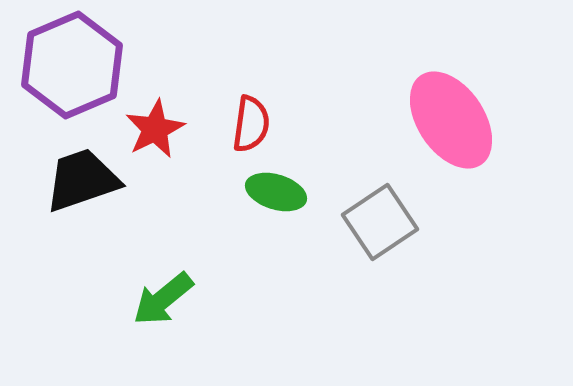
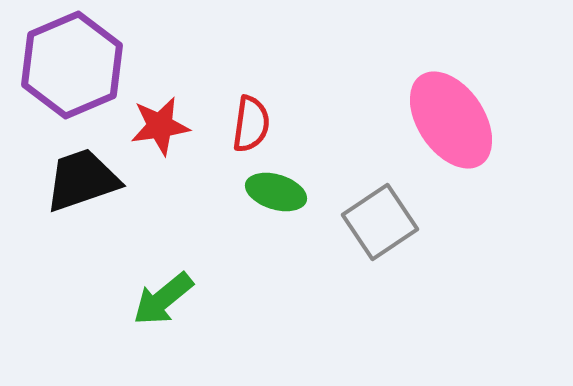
red star: moved 5 px right, 3 px up; rotated 18 degrees clockwise
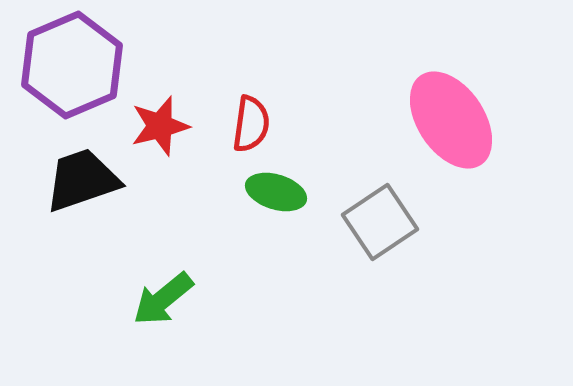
red star: rotated 6 degrees counterclockwise
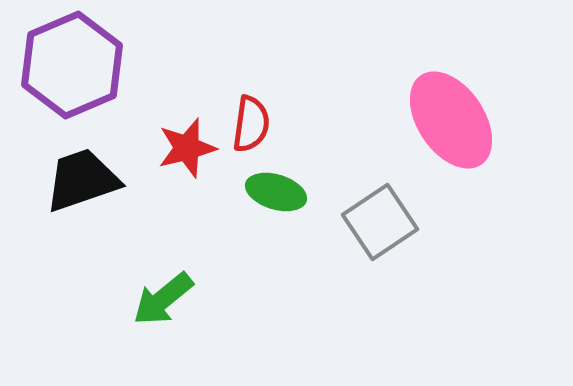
red star: moved 27 px right, 22 px down
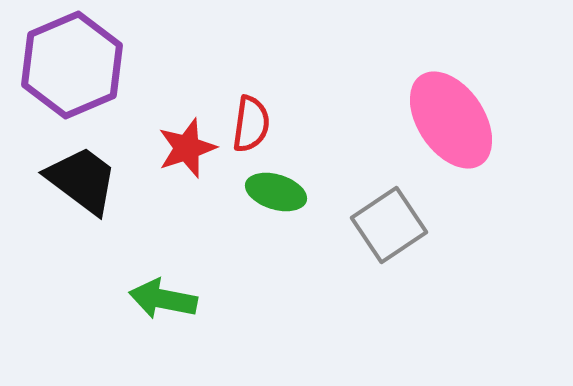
red star: rotated 4 degrees counterclockwise
black trapezoid: rotated 56 degrees clockwise
gray square: moved 9 px right, 3 px down
green arrow: rotated 50 degrees clockwise
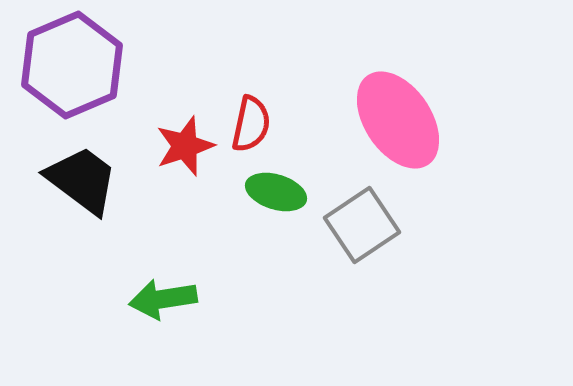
pink ellipse: moved 53 px left
red semicircle: rotated 4 degrees clockwise
red star: moved 2 px left, 2 px up
gray square: moved 27 px left
green arrow: rotated 20 degrees counterclockwise
